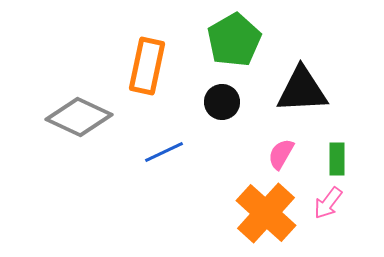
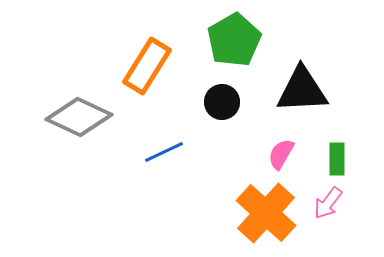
orange rectangle: rotated 20 degrees clockwise
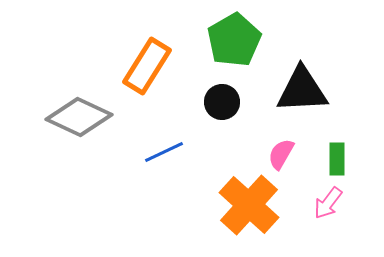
orange cross: moved 17 px left, 8 px up
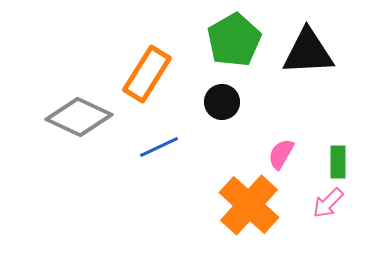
orange rectangle: moved 8 px down
black triangle: moved 6 px right, 38 px up
blue line: moved 5 px left, 5 px up
green rectangle: moved 1 px right, 3 px down
pink arrow: rotated 8 degrees clockwise
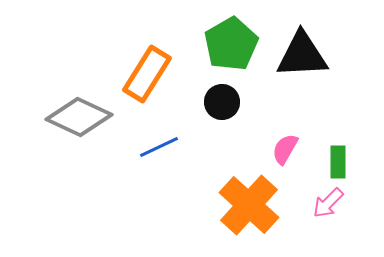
green pentagon: moved 3 px left, 4 px down
black triangle: moved 6 px left, 3 px down
pink semicircle: moved 4 px right, 5 px up
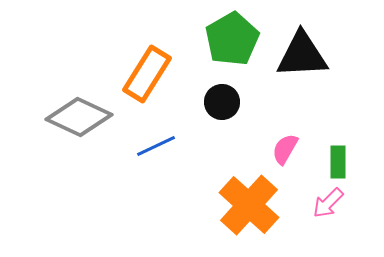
green pentagon: moved 1 px right, 5 px up
blue line: moved 3 px left, 1 px up
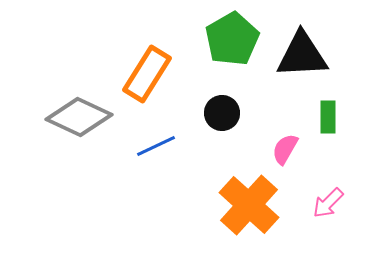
black circle: moved 11 px down
green rectangle: moved 10 px left, 45 px up
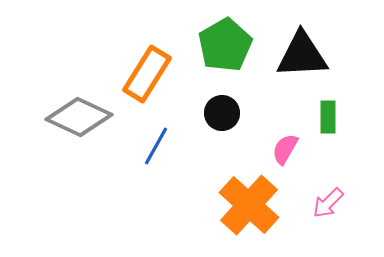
green pentagon: moved 7 px left, 6 px down
blue line: rotated 36 degrees counterclockwise
